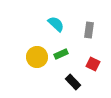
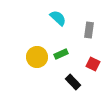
cyan semicircle: moved 2 px right, 6 px up
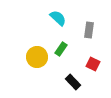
green rectangle: moved 5 px up; rotated 32 degrees counterclockwise
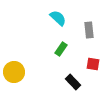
gray rectangle: rotated 14 degrees counterclockwise
yellow circle: moved 23 px left, 15 px down
red square: rotated 16 degrees counterclockwise
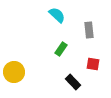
cyan semicircle: moved 1 px left, 3 px up
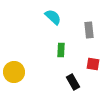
cyan semicircle: moved 4 px left, 2 px down
green rectangle: moved 1 px down; rotated 32 degrees counterclockwise
black rectangle: rotated 14 degrees clockwise
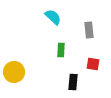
black rectangle: rotated 35 degrees clockwise
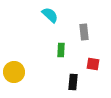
cyan semicircle: moved 3 px left, 2 px up
gray rectangle: moved 5 px left, 2 px down
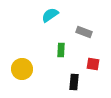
cyan semicircle: rotated 78 degrees counterclockwise
gray rectangle: rotated 63 degrees counterclockwise
yellow circle: moved 8 px right, 3 px up
black rectangle: moved 1 px right
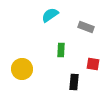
gray rectangle: moved 2 px right, 5 px up
